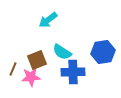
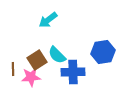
cyan semicircle: moved 5 px left, 3 px down; rotated 12 degrees clockwise
brown square: rotated 12 degrees counterclockwise
brown line: rotated 24 degrees counterclockwise
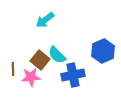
cyan arrow: moved 3 px left
blue hexagon: moved 1 px up; rotated 15 degrees counterclockwise
brown square: moved 3 px right; rotated 18 degrees counterclockwise
blue cross: moved 3 px down; rotated 10 degrees counterclockwise
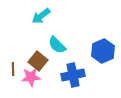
cyan arrow: moved 4 px left, 4 px up
cyan semicircle: moved 10 px up
brown square: moved 2 px left, 1 px down
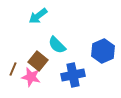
cyan arrow: moved 3 px left
brown line: rotated 24 degrees clockwise
pink star: rotated 18 degrees clockwise
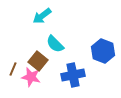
cyan arrow: moved 4 px right
cyan semicircle: moved 2 px left, 1 px up
blue hexagon: rotated 15 degrees counterclockwise
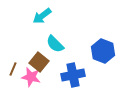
brown square: moved 1 px right, 1 px down
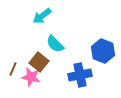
blue cross: moved 7 px right
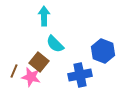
cyan arrow: moved 2 px right; rotated 126 degrees clockwise
brown line: moved 1 px right, 2 px down
